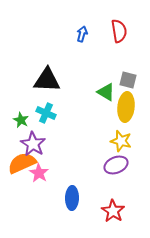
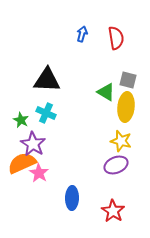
red semicircle: moved 3 px left, 7 px down
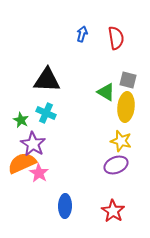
blue ellipse: moved 7 px left, 8 px down
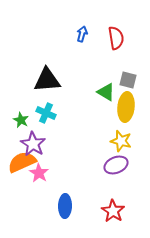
black triangle: rotated 8 degrees counterclockwise
orange semicircle: moved 1 px up
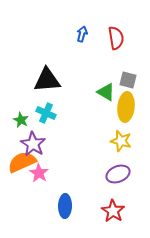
purple ellipse: moved 2 px right, 9 px down
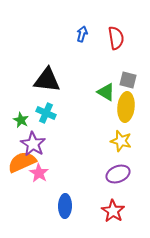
black triangle: rotated 12 degrees clockwise
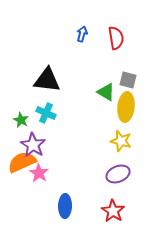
purple star: moved 1 px down
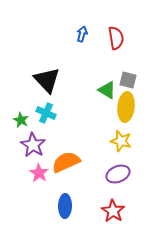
black triangle: rotated 40 degrees clockwise
green triangle: moved 1 px right, 2 px up
orange semicircle: moved 44 px right
